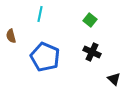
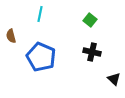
black cross: rotated 12 degrees counterclockwise
blue pentagon: moved 4 px left
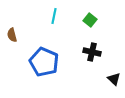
cyan line: moved 14 px right, 2 px down
brown semicircle: moved 1 px right, 1 px up
blue pentagon: moved 3 px right, 5 px down
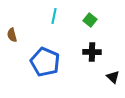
black cross: rotated 12 degrees counterclockwise
blue pentagon: moved 1 px right
black triangle: moved 1 px left, 2 px up
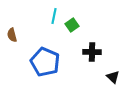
green square: moved 18 px left, 5 px down; rotated 16 degrees clockwise
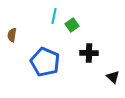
brown semicircle: rotated 24 degrees clockwise
black cross: moved 3 px left, 1 px down
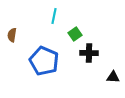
green square: moved 3 px right, 9 px down
blue pentagon: moved 1 px left, 1 px up
black triangle: rotated 40 degrees counterclockwise
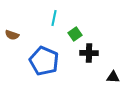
cyan line: moved 2 px down
brown semicircle: rotated 80 degrees counterclockwise
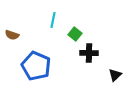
cyan line: moved 1 px left, 2 px down
green square: rotated 16 degrees counterclockwise
blue pentagon: moved 8 px left, 5 px down
black triangle: moved 2 px right, 2 px up; rotated 48 degrees counterclockwise
